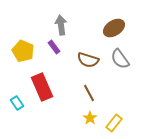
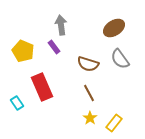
brown semicircle: moved 4 px down
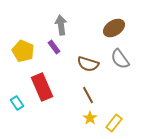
brown line: moved 1 px left, 2 px down
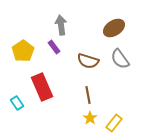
yellow pentagon: rotated 15 degrees clockwise
brown semicircle: moved 3 px up
brown line: rotated 18 degrees clockwise
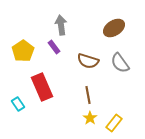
gray semicircle: moved 4 px down
cyan rectangle: moved 1 px right, 1 px down
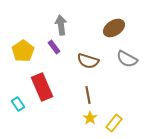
gray semicircle: moved 7 px right, 4 px up; rotated 25 degrees counterclockwise
